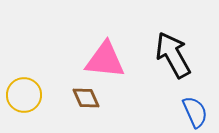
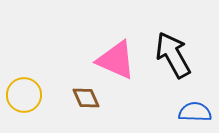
pink triangle: moved 11 px right; rotated 18 degrees clockwise
blue semicircle: rotated 64 degrees counterclockwise
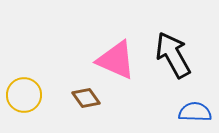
brown diamond: rotated 12 degrees counterclockwise
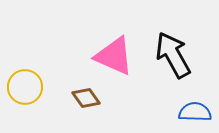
pink triangle: moved 2 px left, 4 px up
yellow circle: moved 1 px right, 8 px up
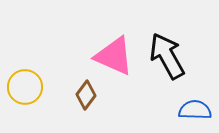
black arrow: moved 6 px left, 1 px down
brown diamond: moved 3 px up; rotated 72 degrees clockwise
blue semicircle: moved 2 px up
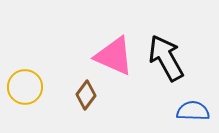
black arrow: moved 1 px left, 2 px down
blue semicircle: moved 2 px left, 1 px down
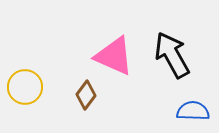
black arrow: moved 6 px right, 3 px up
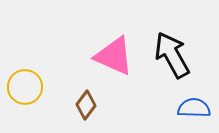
brown diamond: moved 10 px down
blue semicircle: moved 1 px right, 3 px up
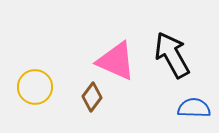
pink triangle: moved 2 px right, 5 px down
yellow circle: moved 10 px right
brown diamond: moved 6 px right, 8 px up
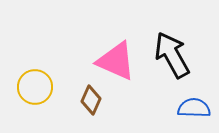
brown diamond: moved 1 px left, 3 px down; rotated 12 degrees counterclockwise
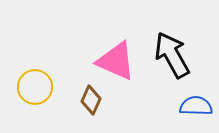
blue semicircle: moved 2 px right, 2 px up
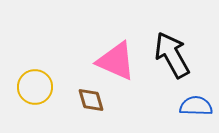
brown diamond: rotated 40 degrees counterclockwise
